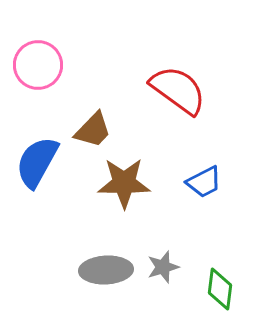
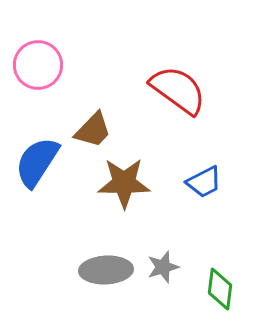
blue semicircle: rotated 4 degrees clockwise
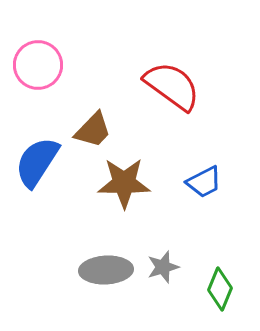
red semicircle: moved 6 px left, 4 px up
green diamond: rotated 15 degrees clockwise
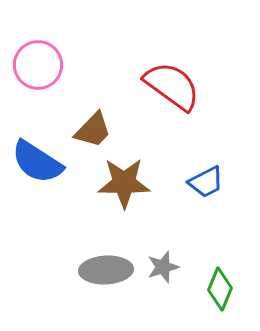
blue semicircle: rotated 90 degrees counterclockwise
blue trapezoid: moved 2 px right
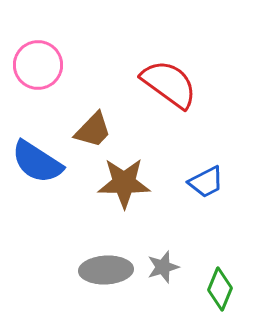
red semicircle: moved 3 px left, 2 px up
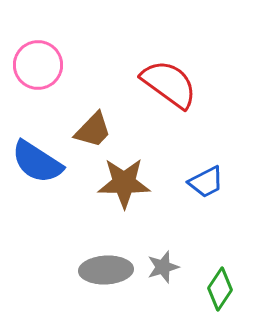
green diamond: rotated 12 degrees clockwise
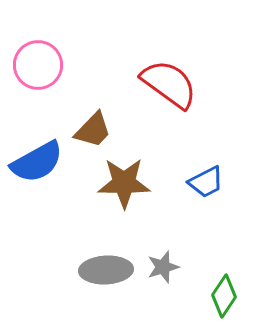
blue semicircle: rotated 62 degrees counterclockwise
green diamond: moved 4 px right, 7 px down
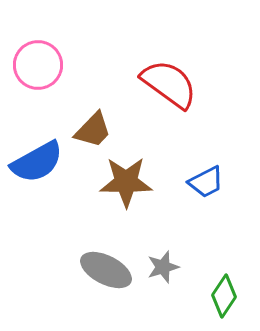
brown star: moved 2 px right, 1 px up
gray ellipse: rotated 30 degrees clockwise
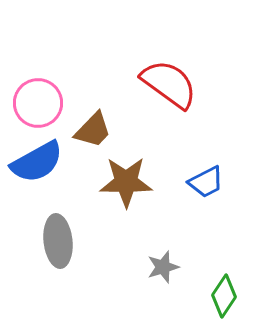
pink circle: moved 38 px down
gray ellipse: moved 48 px left, 29 px up; rotated 57 degrees clockwise
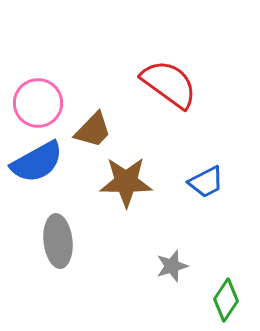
gray star: moved 9 px right, 1 px up
green diamond: moved 2 px right, 4 px down
